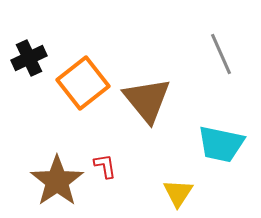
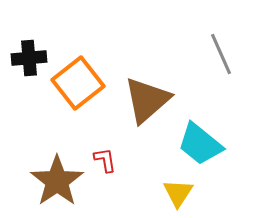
black cross: rotated 20 degrees clockwise
orange square: moved 5 px left
brown triangle: rotated 28 degrees clockwise
cyan trapezoid: moved 21 px left; rotated 27 degrees clockwise
red L-shape: moved 6 px up
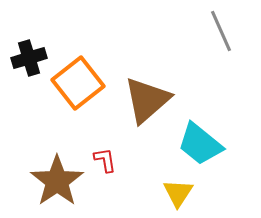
gray line: moved 23 px up
black cross: rotated 12 degrees counterclockwise
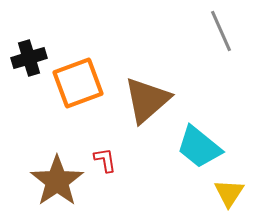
orange square: rotated 18 degrees clockwise
cyan trapezoid: moved 1 px left, 3 px down
yellow triangle: moved 51 px right
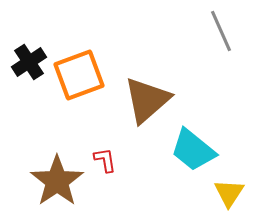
black cross: moved 4 px down; rotated 16 degrees counterclockwise
orange square: moved 1 px right, 8 px up
cyan trapezoid: moved 6 px left, 3 px down
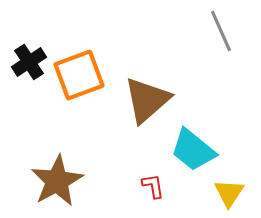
red L-shape: moved 48 px right, 26 px down
brown star: rotated 6 degrees clockwise
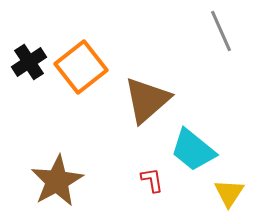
orange square: moved 2 px right, 8 px up; rotated 18 degrees counterclockwise
red L-shape: moved 1 px left, 6 px up
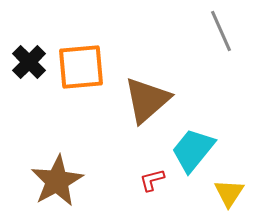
black cross: rotated 12 degrees counterclockwise
orange square: rotated 33 degrees clockwise
cyan trapezoid: rotated 90 degrees clockwise
red L-shape: rotated 96 degrees counterclockwise
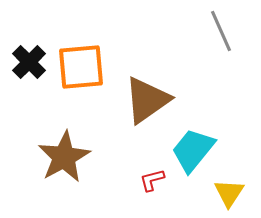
brown triangle: rotated 6 degrees clockwise
brown star: moved 7 px right, 24 px up
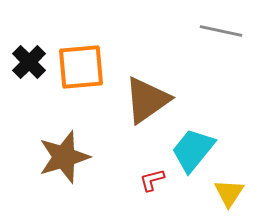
gray line: rotated 54 degrees counterclockwise
brown star: rotated 12 degrees clockwise
